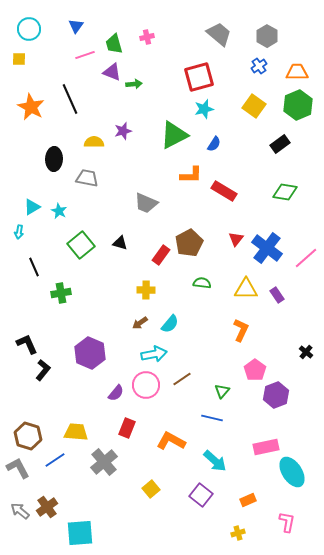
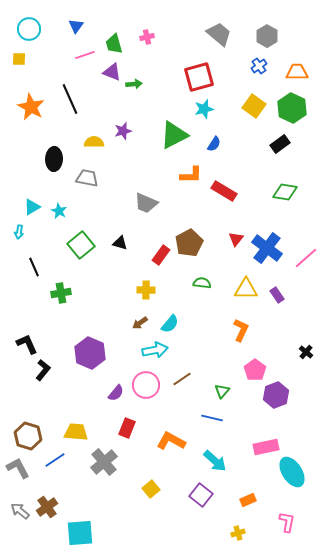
green hexagon at (298, 105): moved 6 px left, 3 px down; rotated 12 degrees counterclockwise
cyan arrow at (154, 354): moved 1 px right, 4 px up
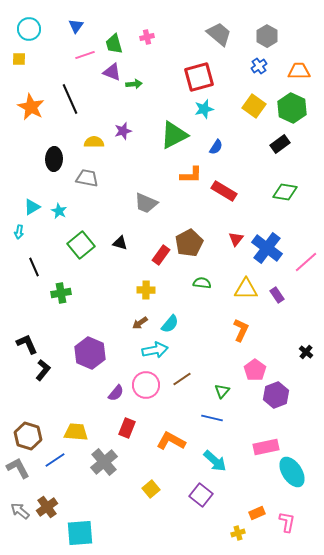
orange trapezoid at (297, 72): moved 2 px right, 1 px up
blue semicircle at (214, 144): moved 2 px right, 3 px down
pink line at (306, 258): moved 4 px down
orange rectangle at (248, 500): moved 9 px right, 13 px down
